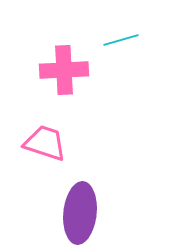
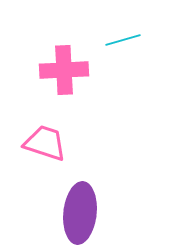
cyan line: moved 2 px right
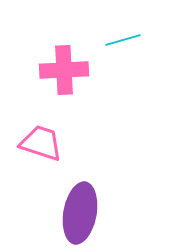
pink trapezoid: moved 4 px left
purple ellipse: rotated 4 degrees clockwise
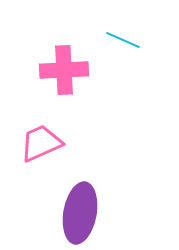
cyan line: rotated 40 degrees clockwise
pink trapezoid: rotated 42 degrees counterclockwise
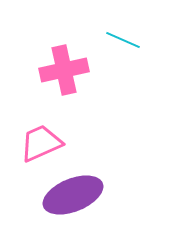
pink cross: rotated 9 degrees counterclockwise
purple ellipse: moved 7 px left, 18 px up; rotated 58 degrees clockwise
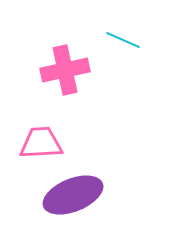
pink cross: moved 1 px right
pink trapezoid: rotated 21 degrees clockwise
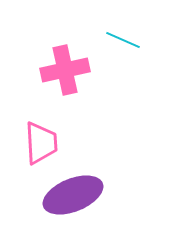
pink trapezoid: rotated 90 degrees clockwise
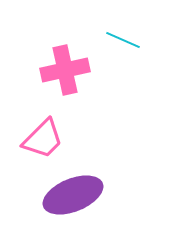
pink trapezoid: moved 2 px right, 4 px up; rotated 48 degrees clockwise
